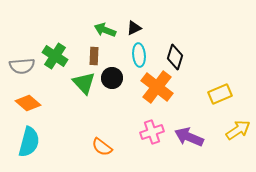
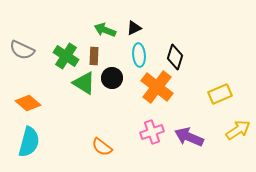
green cross: moved 11 px right
gray semicircle: moved 16 px up; rotated 30 degrees clockwise
green triangle: rotated 15 degrees counterclockwise
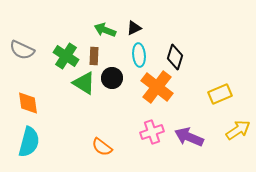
orange diamond: rotated 40 degrees clockwise
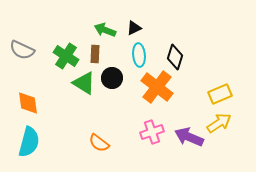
brown rectangle: moved 1 px right, 2 px up
yellow arrow: moved 19 px left, 7 px up
orange semicircle: moved 3 px left, 4 px up
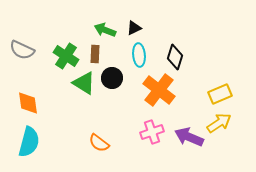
orange cross: moved 2 px right, 3 px down
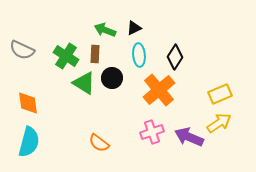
black diamond: rotated 15 degrees clockwise
orange cross: rotated 12 degrees clockwise
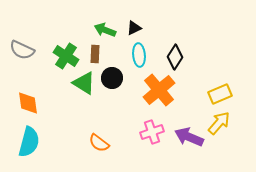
yellow arrow: rotated 15 degrees counterclockwise
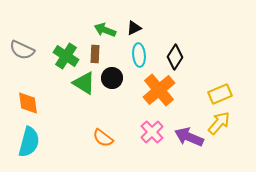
pink cross: rotated 25 degrees counterclockwise
orange semicircle: moved 4 px right, 5 px up
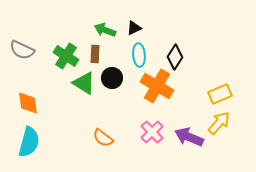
orange cross: moved 2 px left, 4 px up; rotated 20 degrees counterclockwise
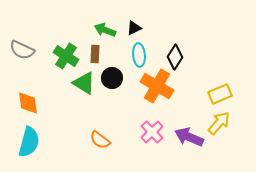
orange semicircle: moved 3 px left, 2 px down
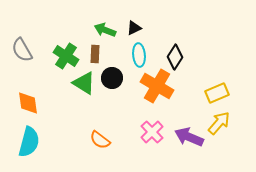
gray semicircle: rotated 35 degrees clockwise
yellow rectangle: moved 3 px left, 1 px up
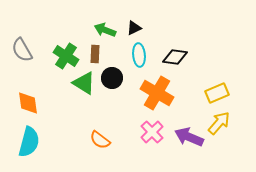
black diamond: rotated 65 degrees clockwise
orange cross: moved 7 px down
